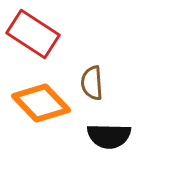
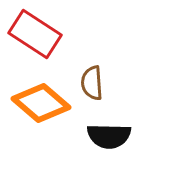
red rectangle: moved 2 px right
orange diamond: rotated 6 degrees counterclockwise
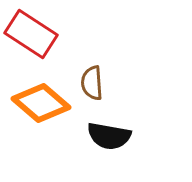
red rectangle: moved 4 px left
black semicircle: rotated 9 degrees clockwise
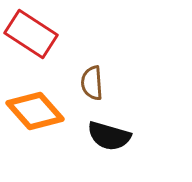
orange diamond: moved 6 px left, 8 px down; rotated 8 degrees clockwise
black semicircle: rotated 6 degrees clockwise
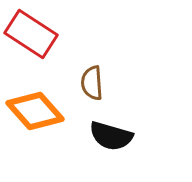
black semicircle: moved 2 px right
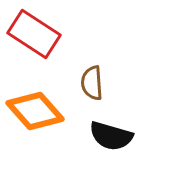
red rectangle: moved 3 px right
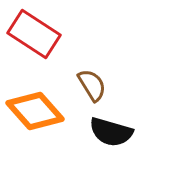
brown semicircle: moved 2 px down; rotated 152 degrees clockwise
black semicircle: moved 4 px up
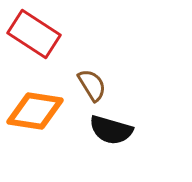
orange diamond: rotated 40 degrees counterclockwise
black semicircle: moved 2 px up
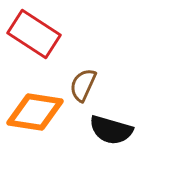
brown semicircle: moved 9 px left; rotated 124 degrees counterclockwise
orange diamond: moved 1 px down
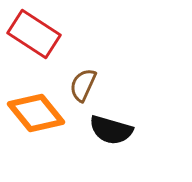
orange diamond: moved 1 px right, 1 px down; rotated 42 degrees clockwise
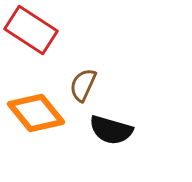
red rectangle: moved 3 px left, 4 px up
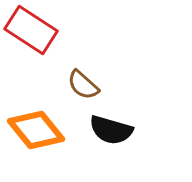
brown semicircle: rotated 72 degrees counterclockwise
orange diamond: moved 17 px down
